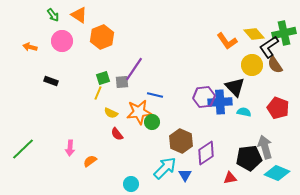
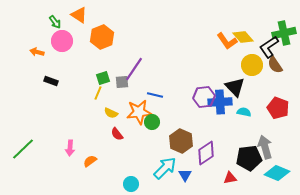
green arrow: moved 2 px right, 7 px down
yellow diamond: moved 11 px left, 3 px down
orange arrow: moved 7 px right, 5 px down
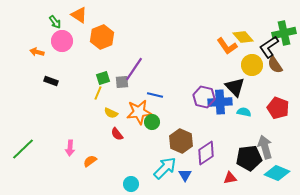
orange L-shape: moved 5 px down
purple hexagon: rotated 20 degrees clockwise
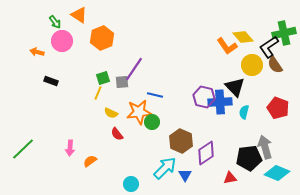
orange hexagon: moved 1 px down
cyan semicircle: rotated 88 degrees counterclockwise
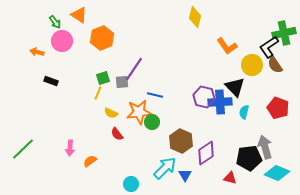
yellow diamond: moved 48 px left, 20 px up; rotated 55 degrees clockwise
red triangle: rotated 24 degrees clockwise
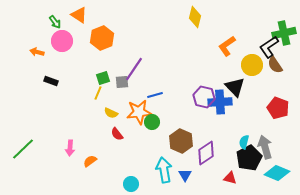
orange L-shape: rotated 90 degrees clockwise
blue line: rotated 28 degrees counterclockwise
cyan semicircle: moved 30 px down
black pentagon: rotated 20 degrees counterclockwise
cyan arrow: moved 1 px left, 2 px down; rotated 55 degrees counterclockwise
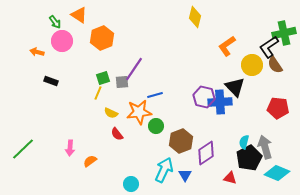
red pentagon: rotated 15 degrees counterclockwise
green circle: moved 4 px right, 4 px down
brown hexagon: rotated 15 degrees clockwise
cyan arrow: rotated 35 degrees clockwise
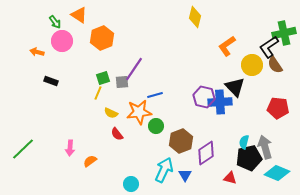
black pentagon: rotated 15 degrees clockwise
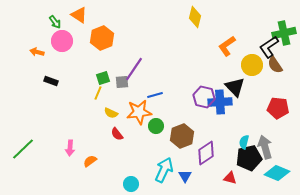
brown hexagon: moved 1 px right, 5 px up
blue triangle: moved 1 px down
